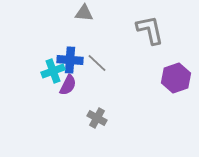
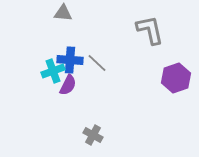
gray triangle: moved 21 px left
gray cross: moved 4 px left, 17 px down
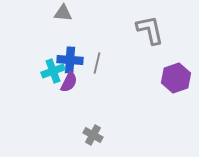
gray line: rotated 60 degrees clockwise
purple semicircle: moved 1 px right, 3 px up
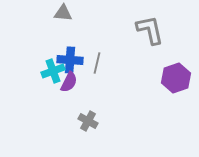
gray cross: moved 5 px left, 14 px up
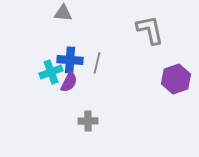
cyan cross: moved 2 px left, 1 px down
purple hexagon: moved 1 px down
gray cross: rotated 30 degrees counterclockwise
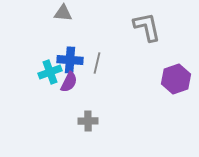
gray L-shape: moved 3 px left, 3 px up
cyan cross: moved 1 px left
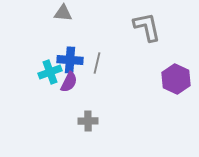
purple hexagon: rotated 16 degrees counterclockwise
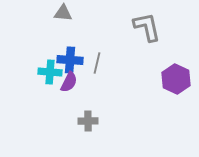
cyan cross: rotated 25 degrees clockwise
